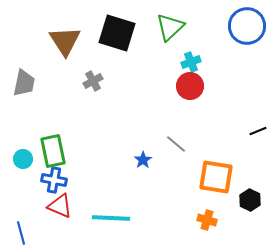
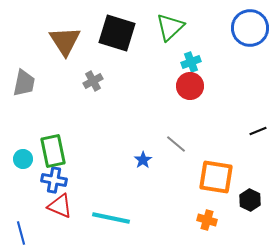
blue circle: moved 3 px right, 2 px down
cyan line: rotated 9 degrees clockwise
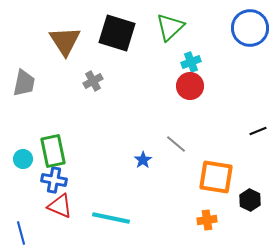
orange cross: rotated 24 degrees counterclockwise
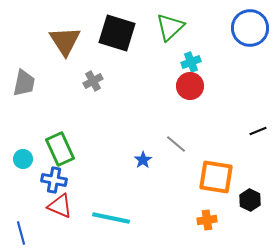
green rectangle: moved 7 px right, 2 px up; rotated 12 degrees counterclockwise
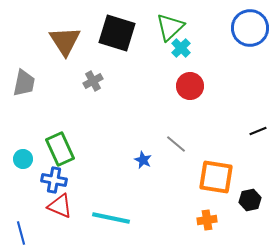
cyan cross: moved 10 px left, 14 px up; rotated 24 degrees counterclockwise
blue star: rotated 12 degrees counterclockwise
black hexagon: rotated 20 degrees clockwise
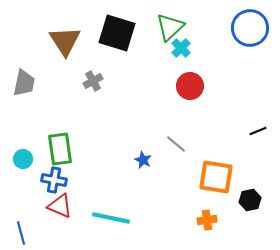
green rectangle: rotated 16 degrees clockwise
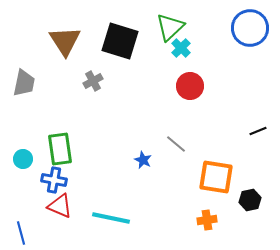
black square: moved 3 px right, 8 px down
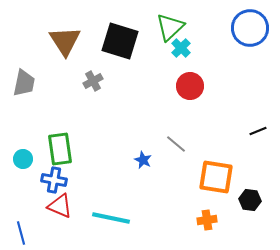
black hexagon: rotated 20 degrees clockwise
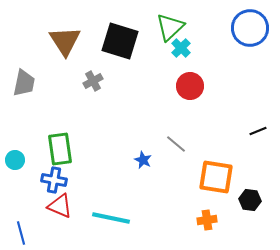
cyan circle: moved 8 px left, 1 px down
